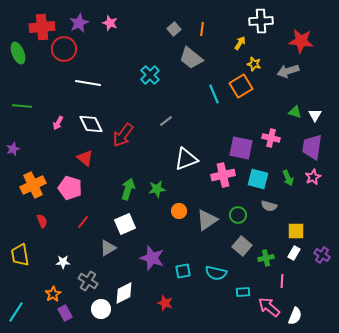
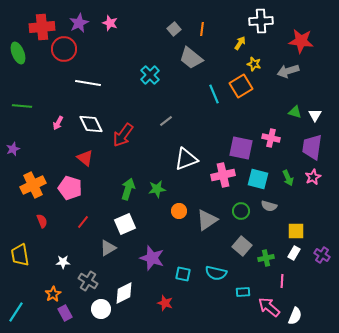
green circle at (238, 215): moved 3 px right, 4 px up
cyan square at (183, 271): moved 3 px down; rotated 21 degrees clockwise
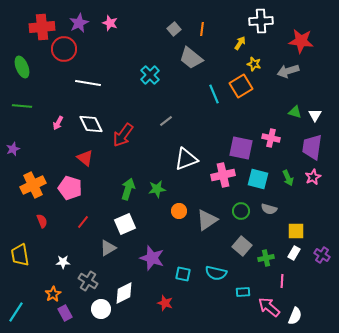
green ellipse at (18, 53): moved 4 px right, 14 px down
gray semicircle at (269, 206): moved 3 px down
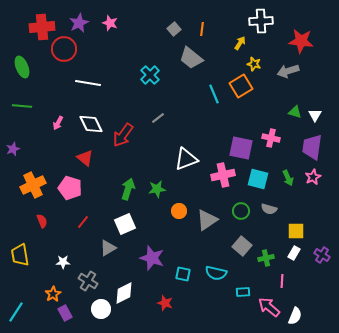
gray line at (166, 121): moved 8 px left, 3 px up
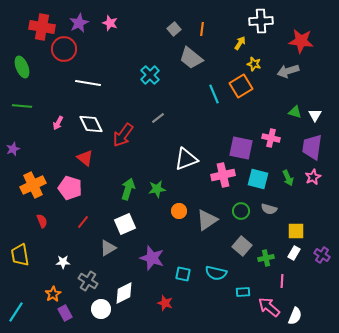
red cross at (42, 27): rotated 15 degrees clockwise
